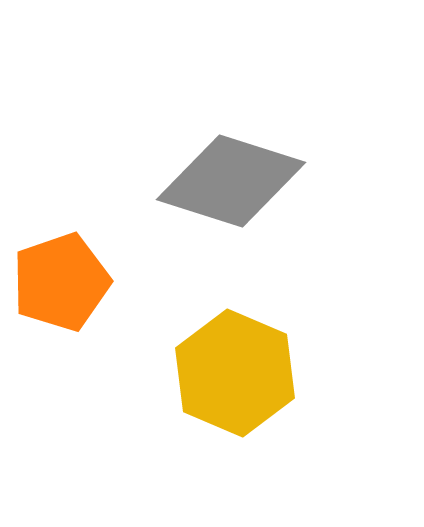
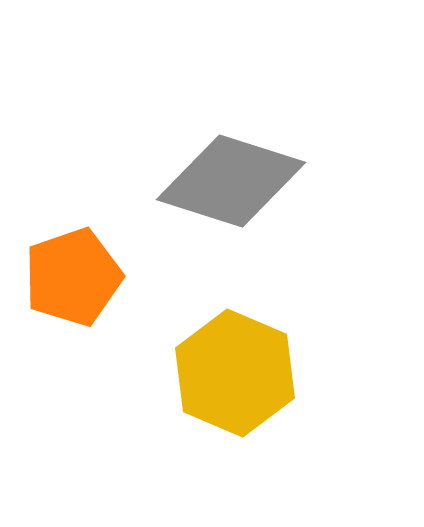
orange pentagon: moved 12 px right, 5 px up
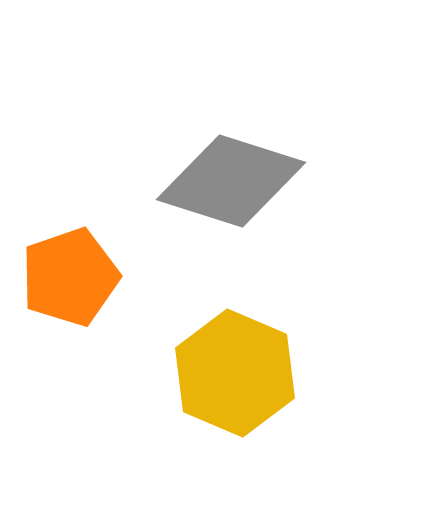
orange pentagon: moved 3 px left
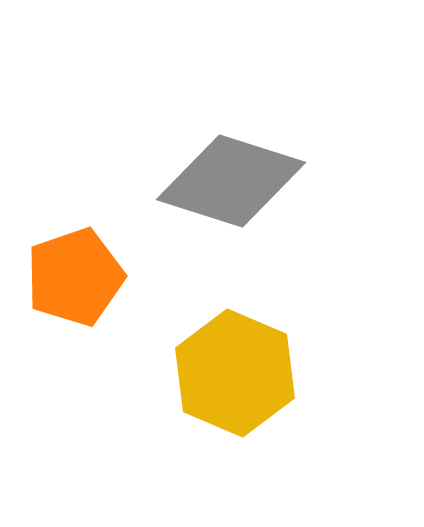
orange pentagon: moved 5 px right
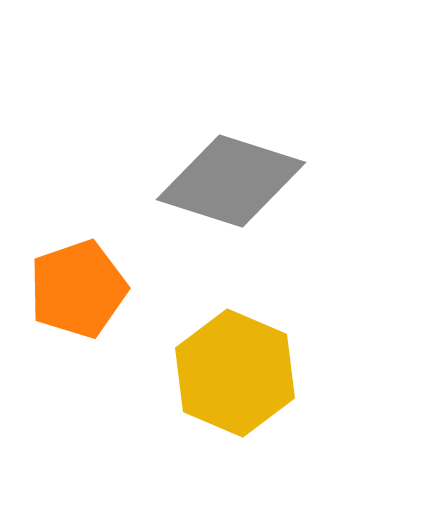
orange pentagon: moved 3 px right, 12 px down
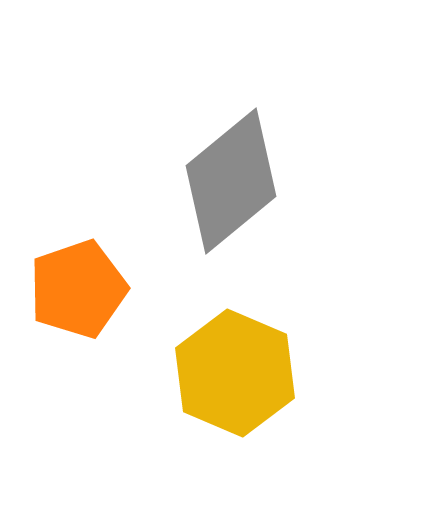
gray diamond: rotated 57 degrees counterclockwise
